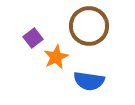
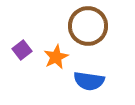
brown circle: moved 1 px left
purple square: moved 11 px left, 12 px down
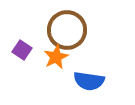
brown circle: moved 21 px left, 4 px down
purple square: rotated 18 degrees counterclockwise
